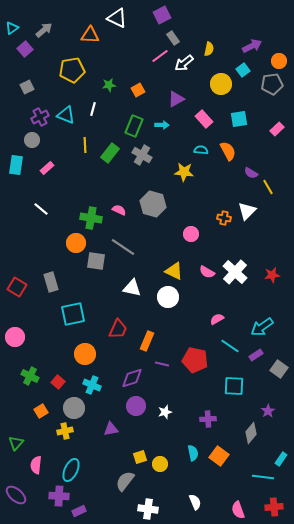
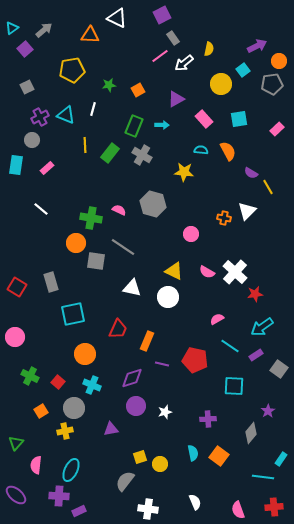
purple arrow at (252, 46): moved 5 px right
red star at (272, 275): moved 17 px left, 19 px down
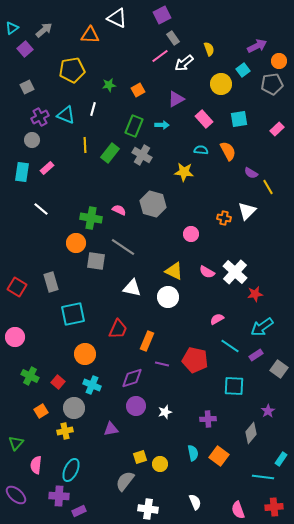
yellow semicircle at (209, 49): rotated 32 degrees counterclockwise
cyan rectangle at (16, 165): moved 6 px right, 7 px down
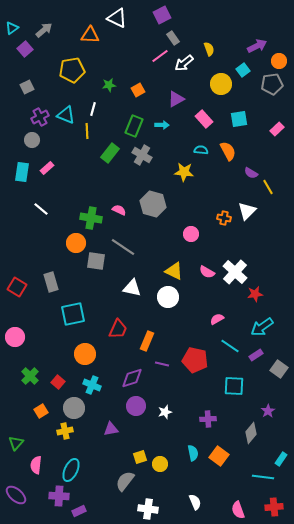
yellow line at (85, 145): moved 2 px right, 14 px up
green cross at (30, 376): rotated 18 degrees clockwise
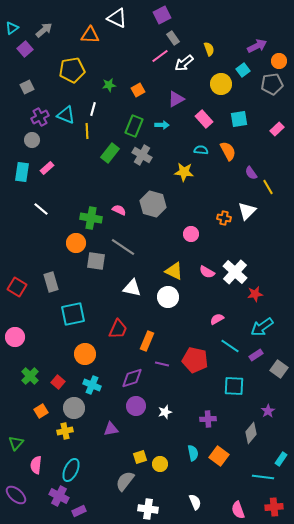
purple semicircle at (251, 173): rotated 24 degrees clockwise
purple cross at (59, 496): rotated 24 degrees clockwise
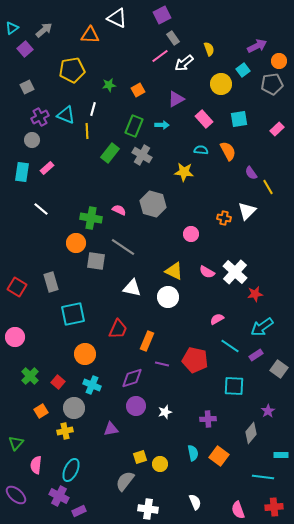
cyan rectangle at (281, 459): moved 4 px up; rotated 56 degrees clockwise
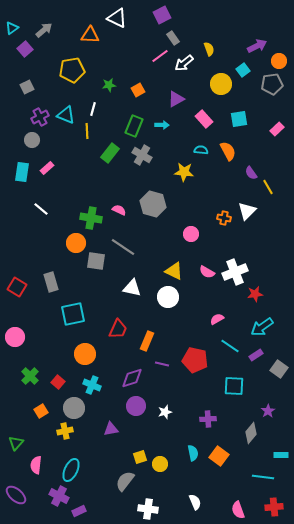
white cross at (235, 272): rotated 25 degrees clockwise
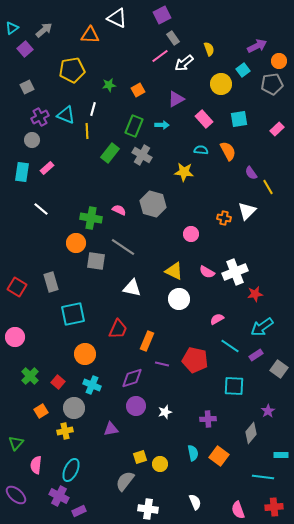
white circle at (168, 297): moved 11 px right, 2 px down
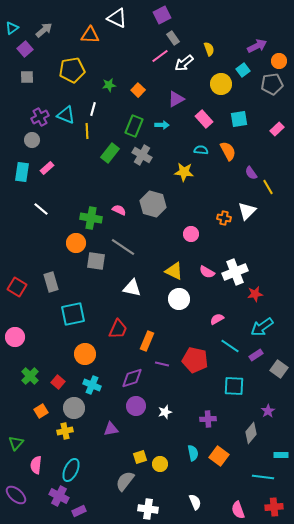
gray square at (27, 87): moved 10 px up; rotated 24 degrees clockwise
orange square at (138, 90): rotated 16 degrees counterclockwise
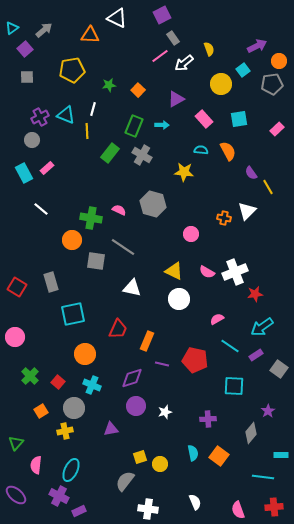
cyan rectangle at (22, 172): moved 2 px right, 1 px down; rotated 36 degrees counterclockwise
orange circle at (76, 243): moved 4 px left, 3 px up
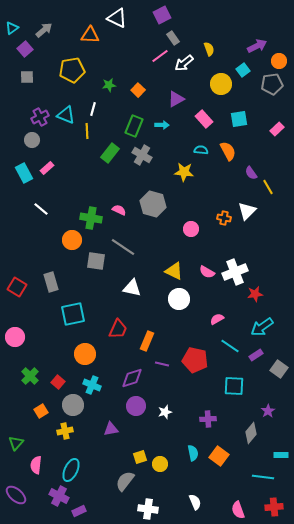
pink circle at (191, 234): moved 5 px up
gray circle at (74, 408): moved 1 px left, 3 px up
